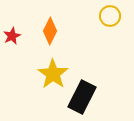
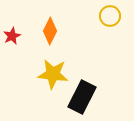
yellow star: rotated 28 degrees counterclockwise
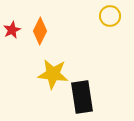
orange diamond: moved 10 px left
red star: moved 6 px up
black rectangle: rotated 36 degrees counterclockwise
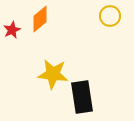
orange diamond: moved 12 px up; rotated 24 degrees clockwise
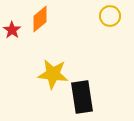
red star: rotated 12 degrees counterclockwise
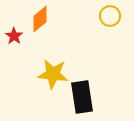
red star: moved 2 px right, 6 px down
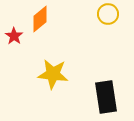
yellow circle: moved 2 px left, 2 px up
black rectangle: moved 24 px right
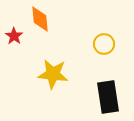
yellow circle: moved 4 px left, 30 px down
orange diamond: rotated 56 degrees counterclockwise
black rectangle: moved 2 px right
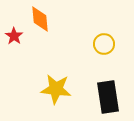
yellow star: moved 3 px right, 15 px down
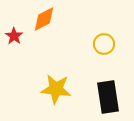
orange diamond: moved 4 px right; rotated 68 degrees clockwise
